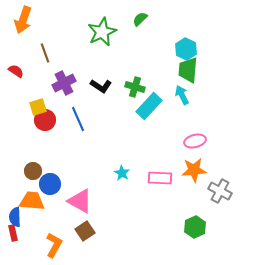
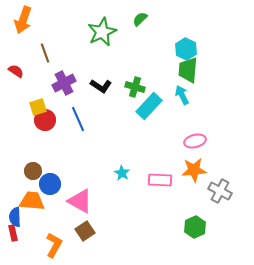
pink rectangle: moved 2 px down
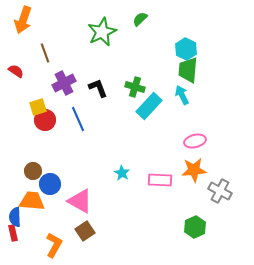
black L-shape: moved 3 px left, 2 px down; rotated 145 degrees counterclockwise
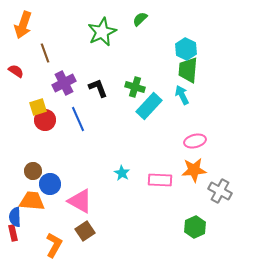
orange arrow: moved 5 px down
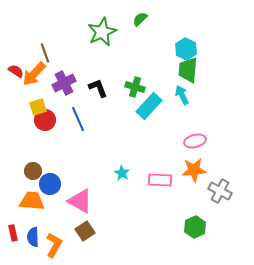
orange arrow: moved 11 px right, 49 px down; rotated 24 degrees clockwise
blue semicircle: moved 18 px right, 20 px down
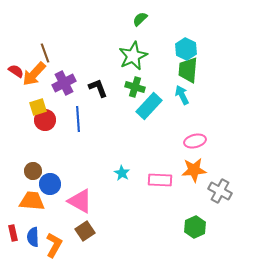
green star: moved 31 px right, 24 px down
blue line: rotated 20 degrees clockwise
